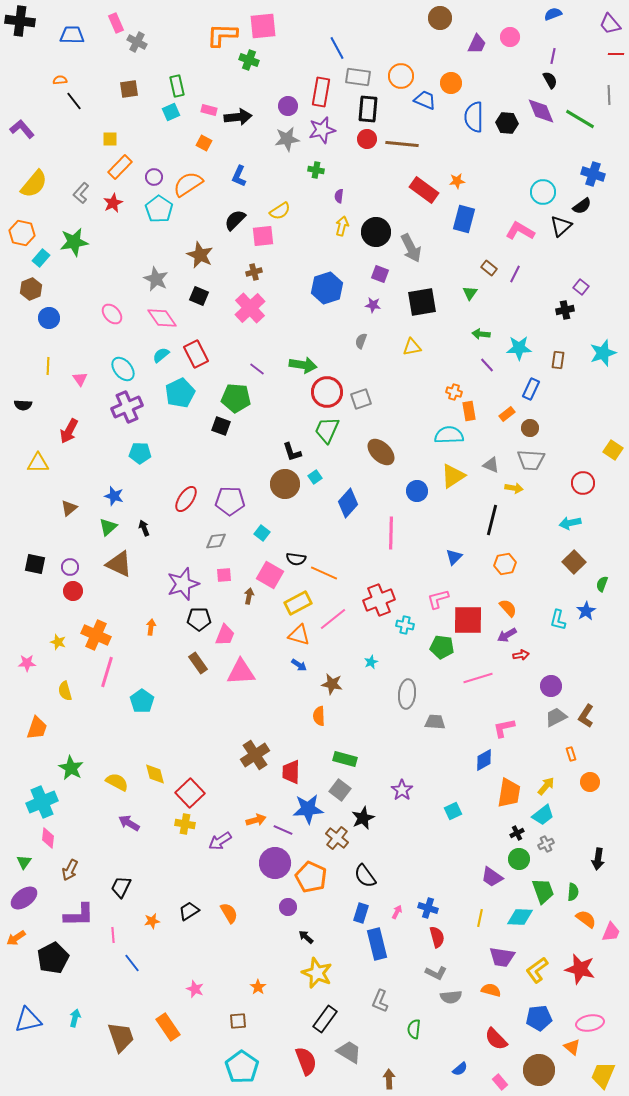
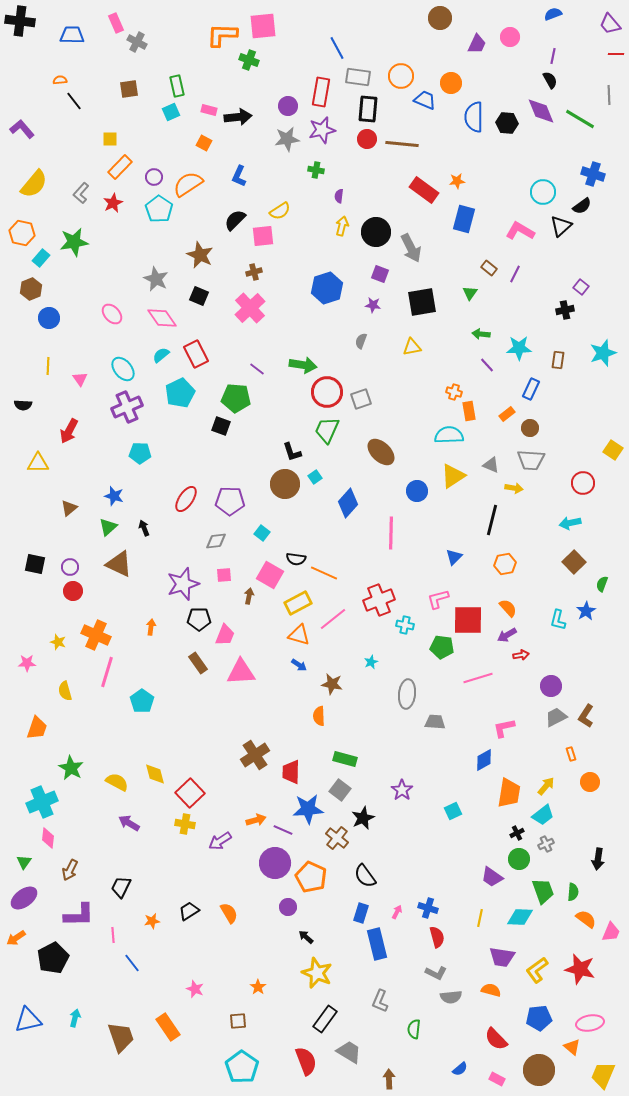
pink rectangle at (500, 1082): moved 3 px left, 3 px up; rotated 21 degrees counterclockwise
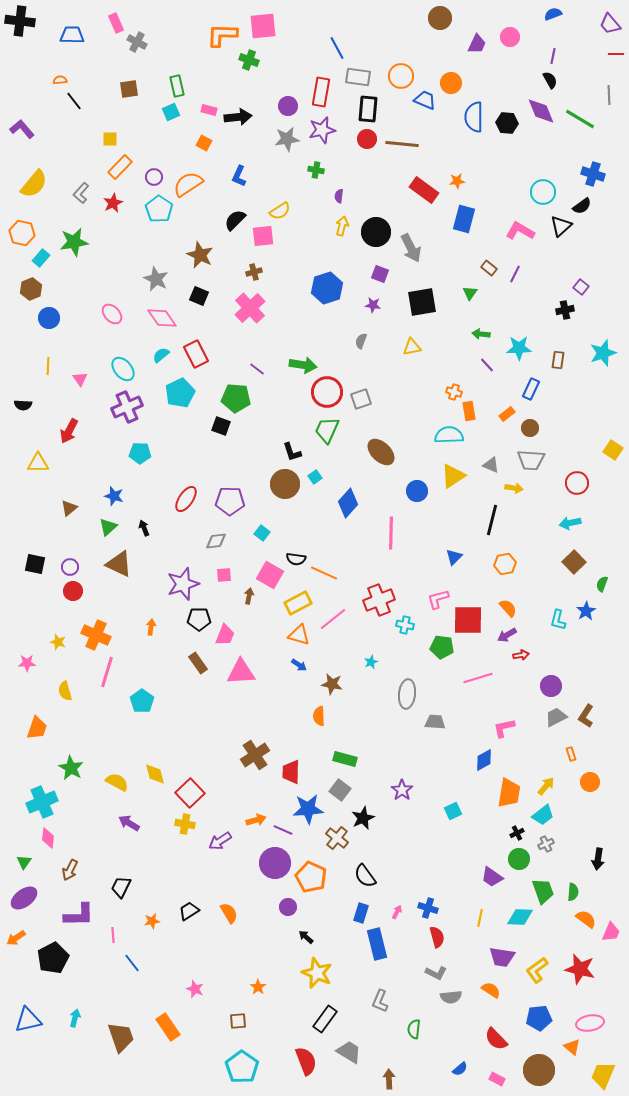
red circle at (583, 483): moved 6 px left
orange semicircle at (491, 990): rotated 18 degrees clockwise
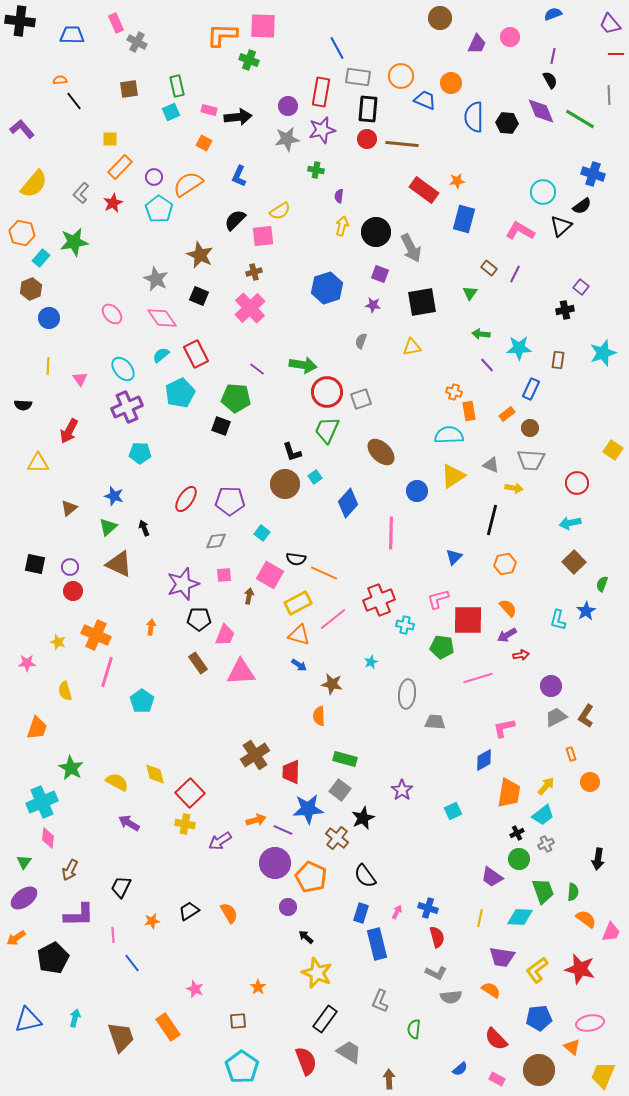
pink square at (263, 26): rotated 8 degrees clockwise
